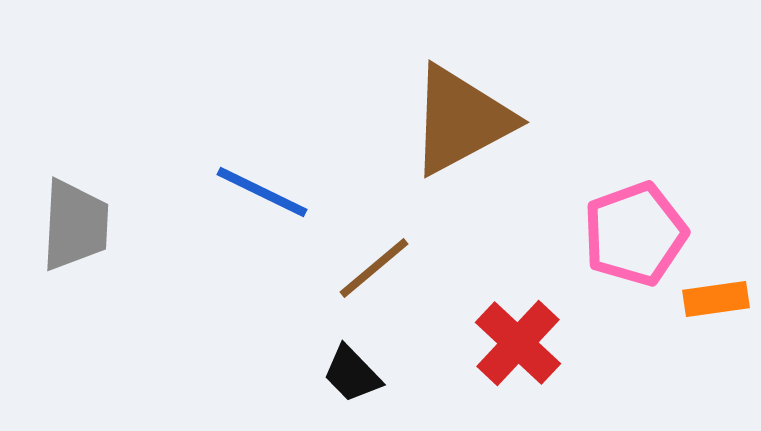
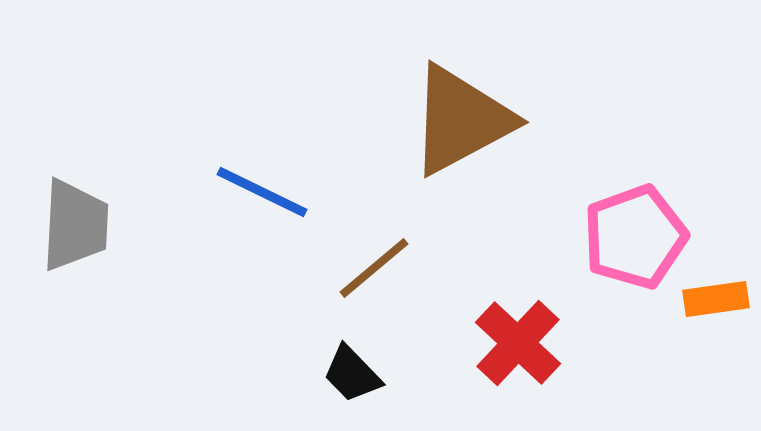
pink pentagon: moved 3 px down
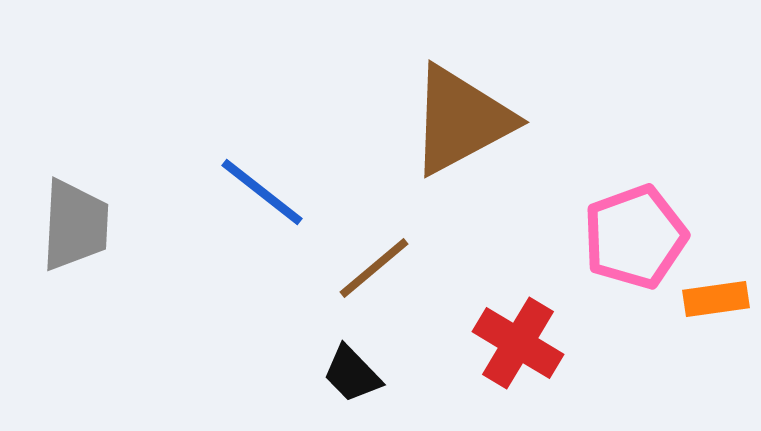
blue line: rotated 12 degrees clockwise
red cross: rotated 12 degrees counterclockwise
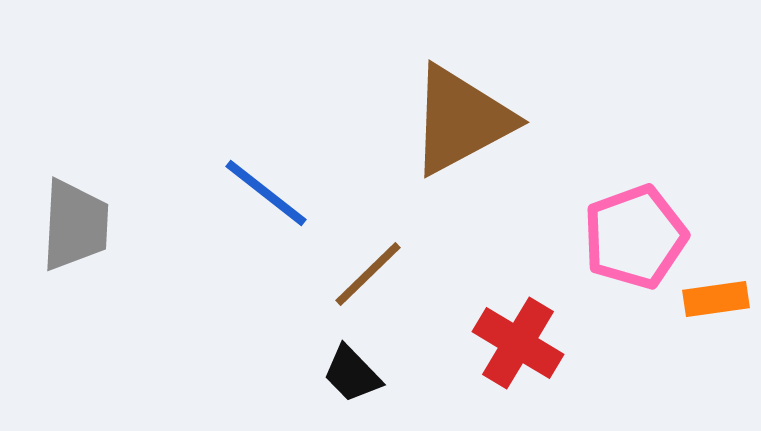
blue line: moved 4 px right, 1 px down
brown line: moved 6 px left, 6 px down; rotated 4 degrees counterclockwise
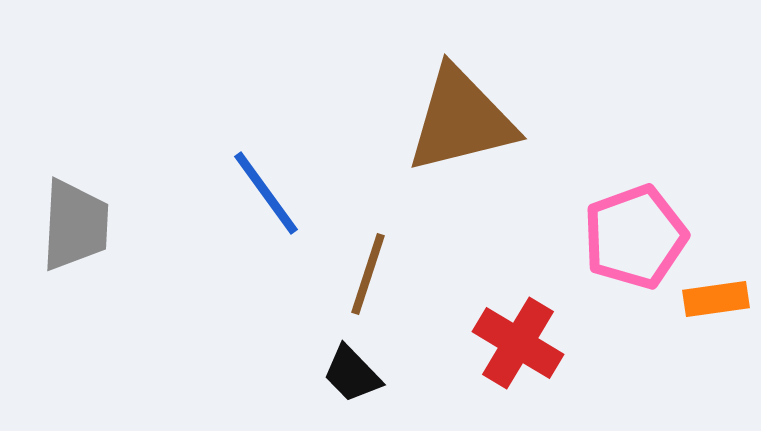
brown triangle: rotated 14 degrees clockwise
blue line: rotated 16 degrees clockwise
brown line: rotated 28 degrees counterclockwise
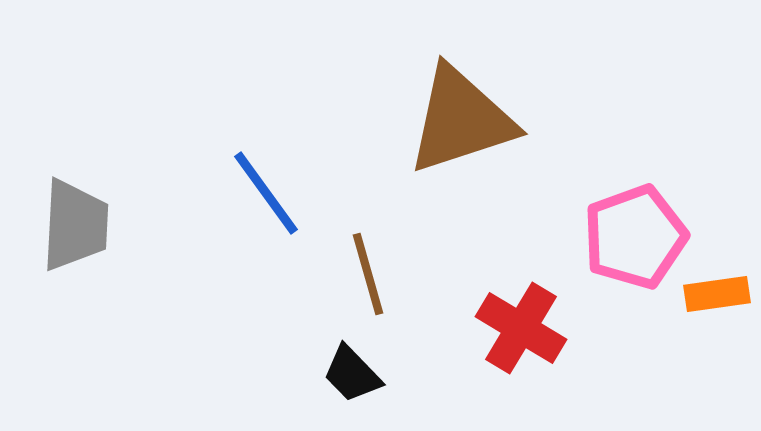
brown triangle: rotated 4 degrees counterclockwise
brown line: rotated 34 degrees counterclockwise
orange rectangle: moved 1 px right, 5 px up
red cross: moved 3 px right, 15 px up
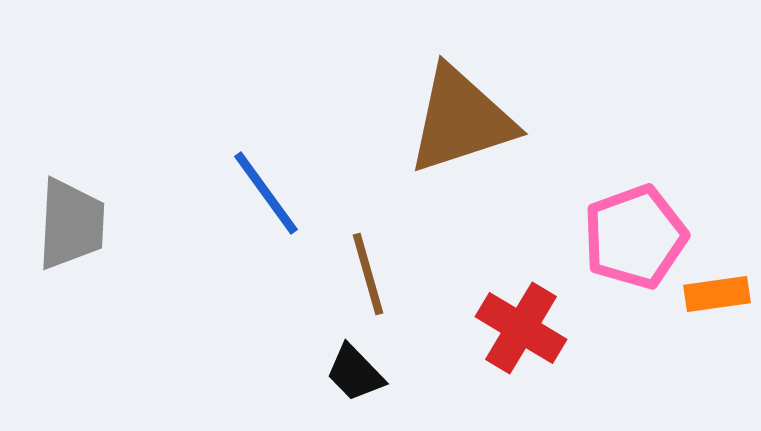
gray trapezoid: moved 4 px left, 1 px up
black trapezoid: moved 3 px right, 1 px up
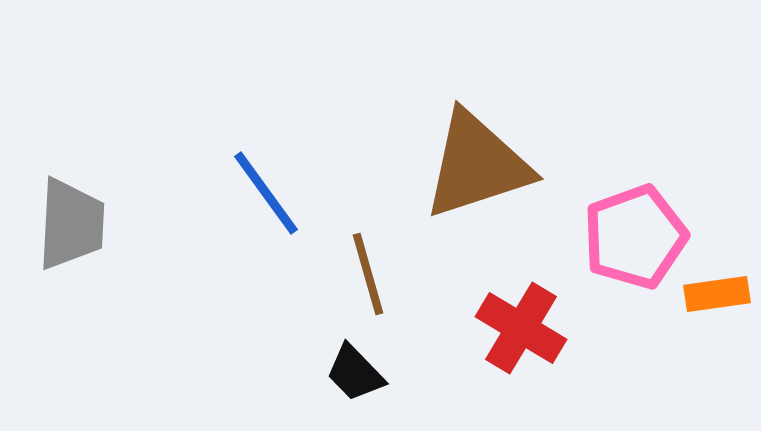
brown triangle: moved 16 px right, 45 px down
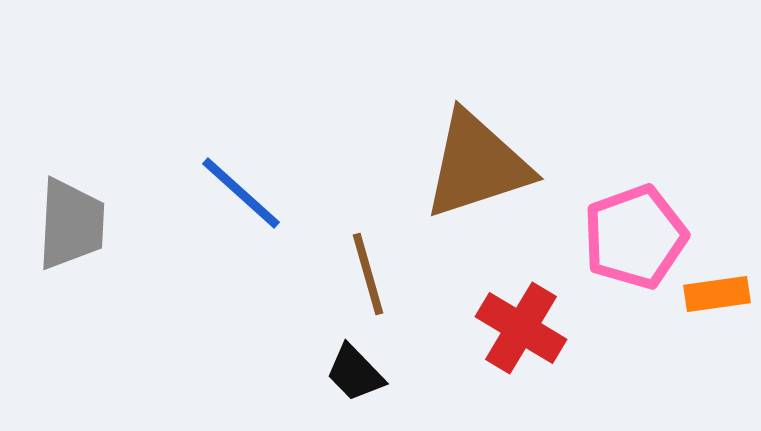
blue line: moved 25 px left; rotated 12 degrees counterclockwise
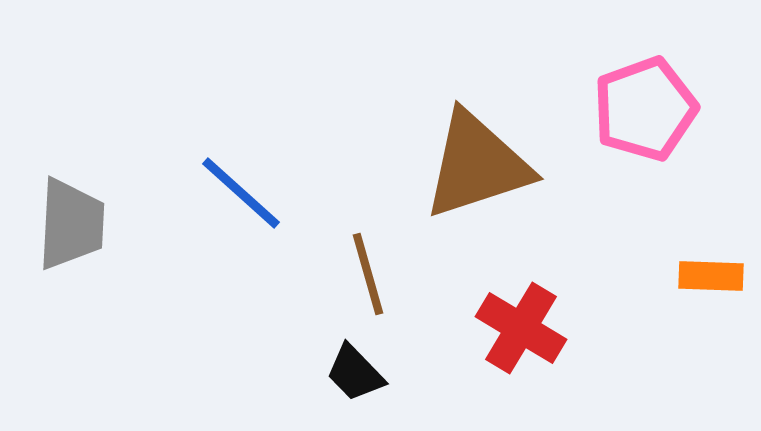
pink pentagon: moved 10 px right, 128 px up
orange rectangle: moved 6 px left, 18 px up; rotated 10 degrees clockwise
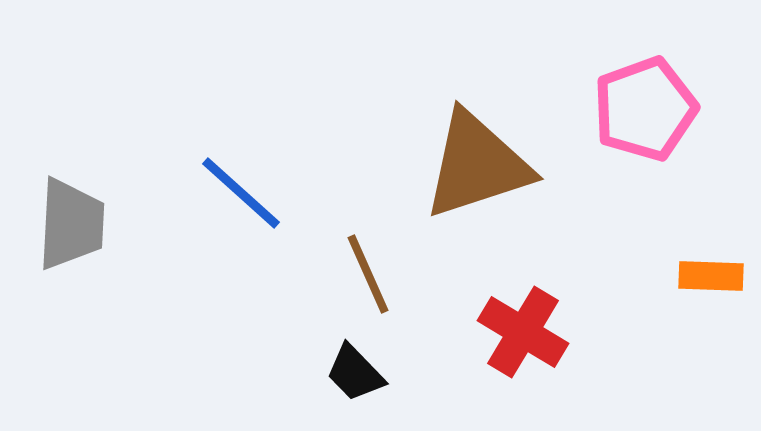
brown line: rotated 8 degrees counterclockwise
red cross: moved 2 px right, 4 px down
